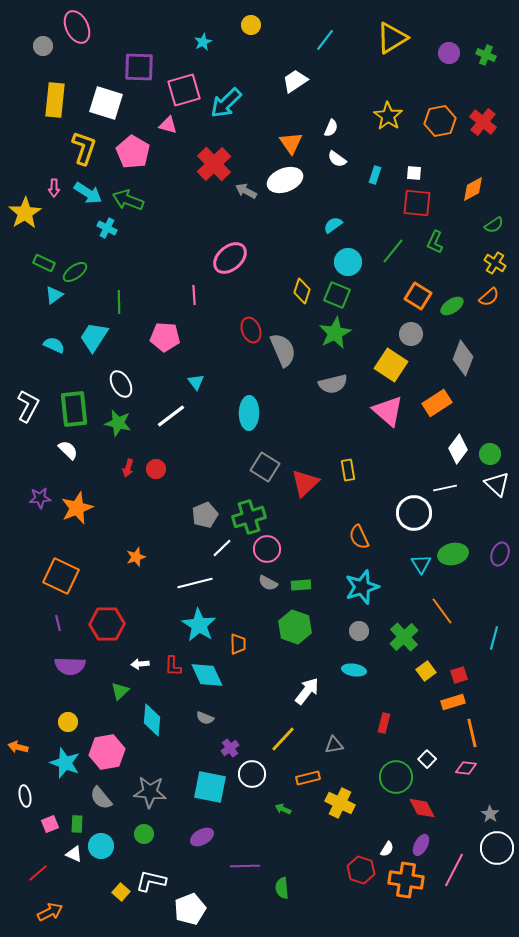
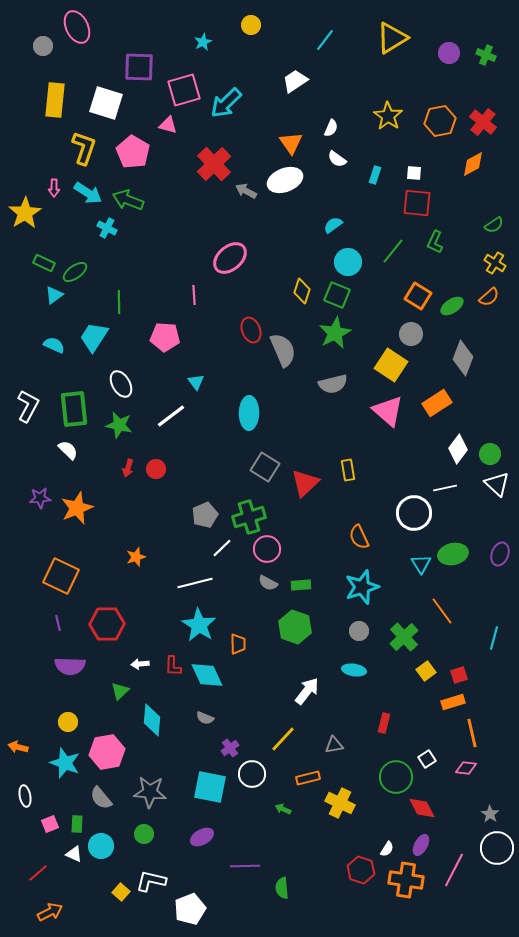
orange diamond at (473, 189): moved 25 px up
green star at (118, 423): moved 1 px right, 2 px down
white square at (427, 759): rotated 12 degrees clockwise
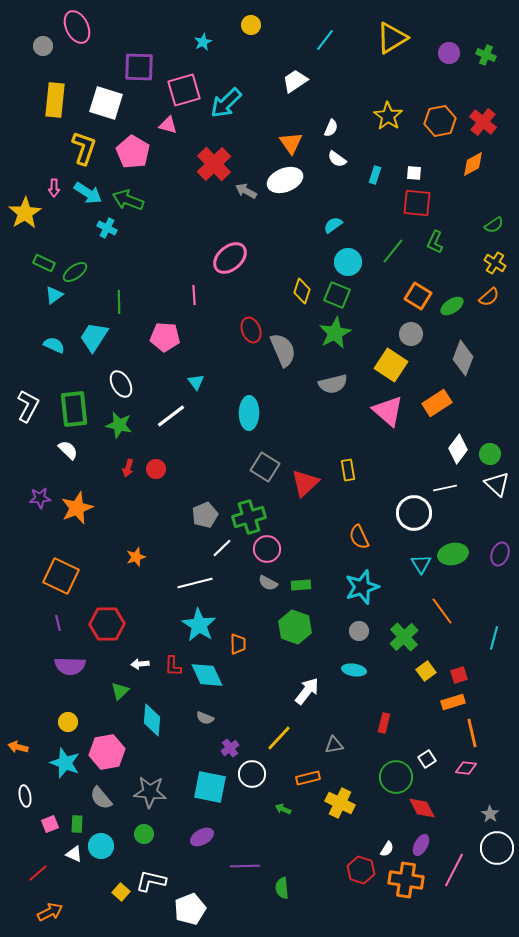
yellow line at (283, 739): moved 4 px left, 1 px up
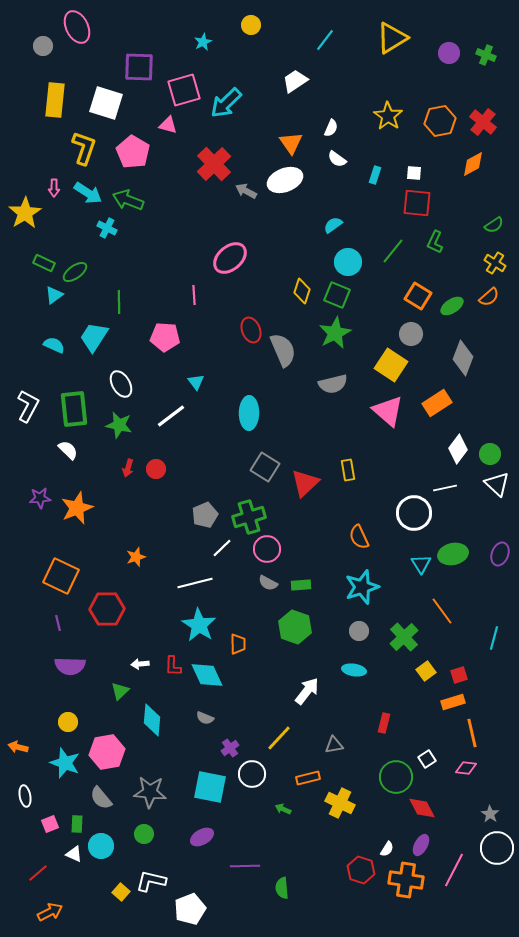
red hexagon at (107, 624): moved 15 px up
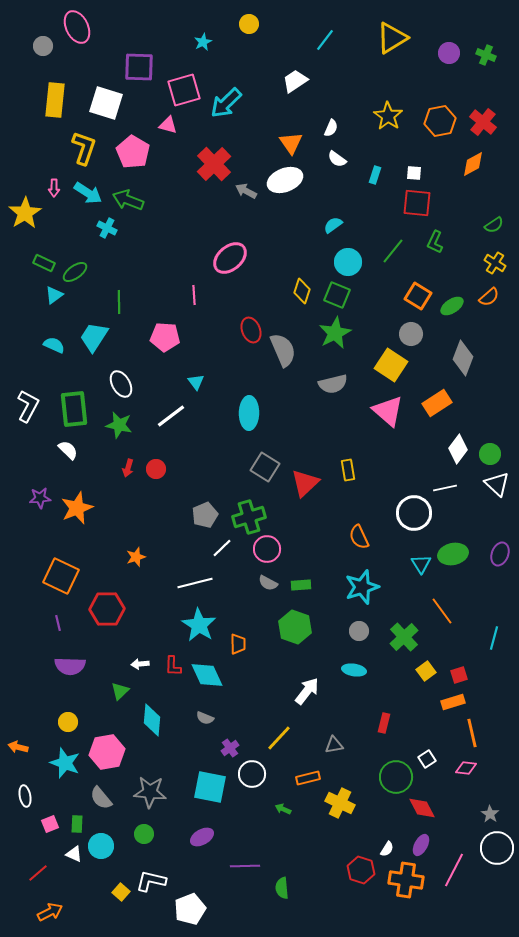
yellow circle at (251, 25): moved 2 px left, 1 px up
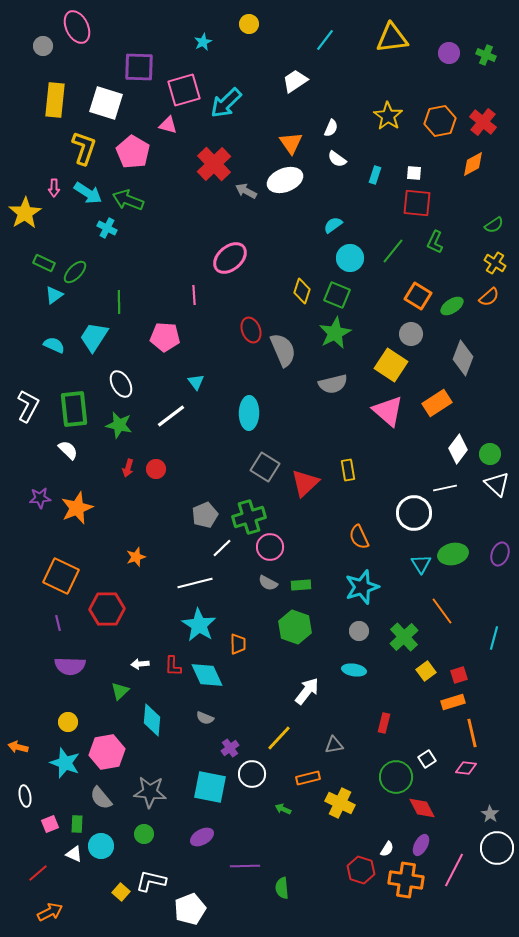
yellow triangle at (392, 38): rotated 24 degrees clockwise
cyan circle at (348, 262): moved 2 px right, 4 px up
green ellipse at (75, 272): rotated 10 degrees counterclockwise
pink circle at (267, 549): moved 3 px right, 2 px up
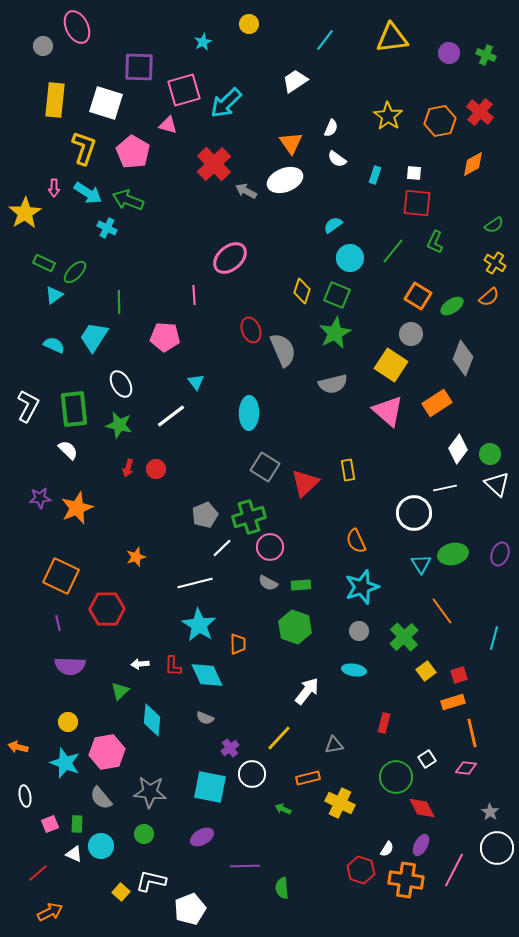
red cross at (483, 122): moved 3 px left, 10 px up
orange semicircle at (359, 537): moved 3 px left, 4 px down
gray star at (490, 814): moved 2 px up
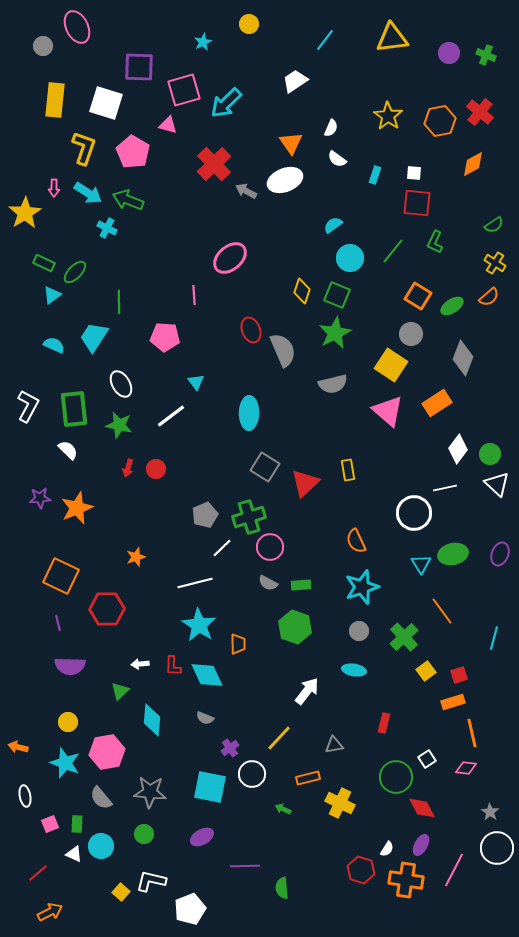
cyan triangle at (54, 295): moved 2 px left
